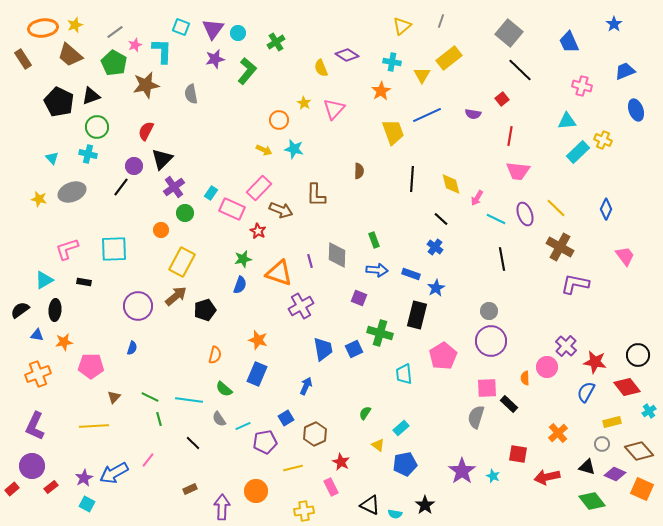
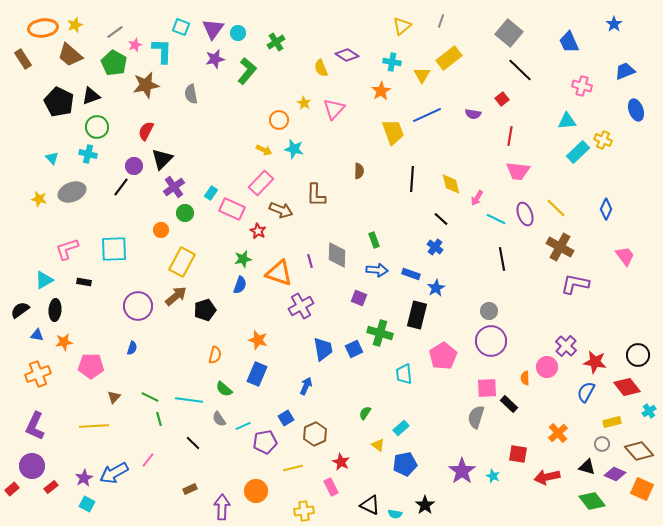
pink rectangle at (259, 188): moved 2 px right, 5 px up
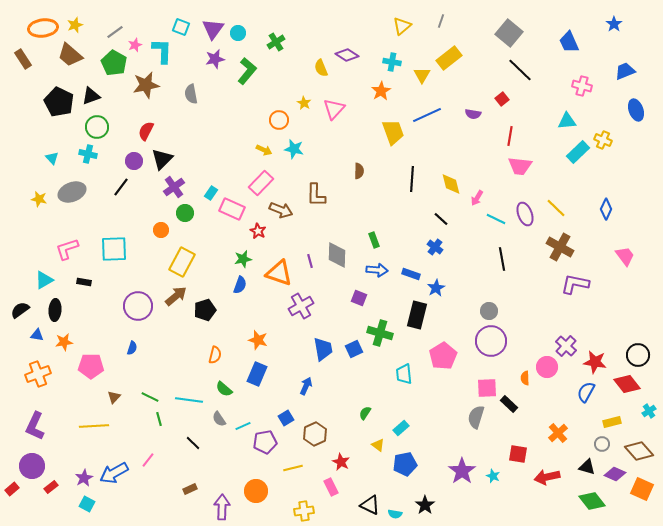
purple circle at (134, 166): moved 5 px up
pink trapezoid at (518, 171): moved 2 px right, 5 px up
red diamond at (627, 387): moved 3 px up
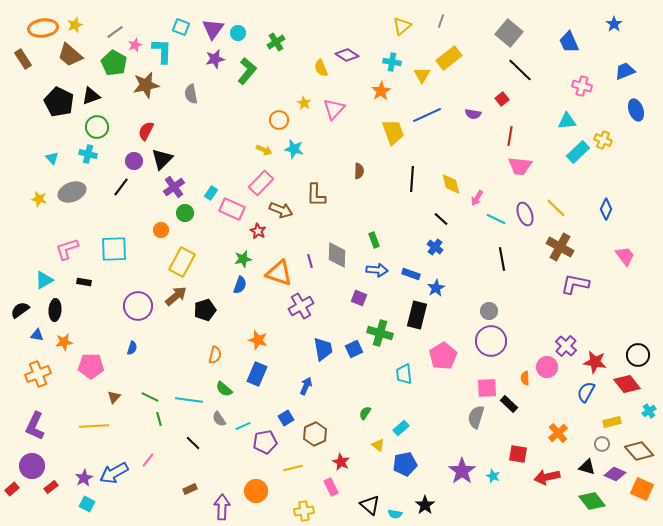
black triangle at (370, 505): rotated 15 degrees clockwise
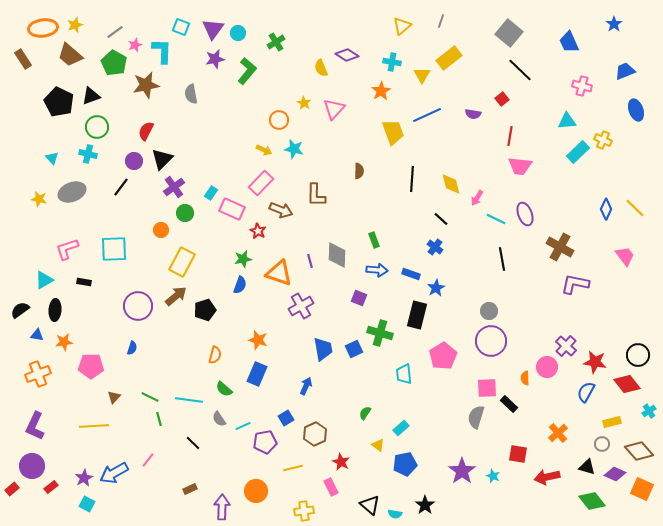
yellow line at (556, 208): moved 79 px right
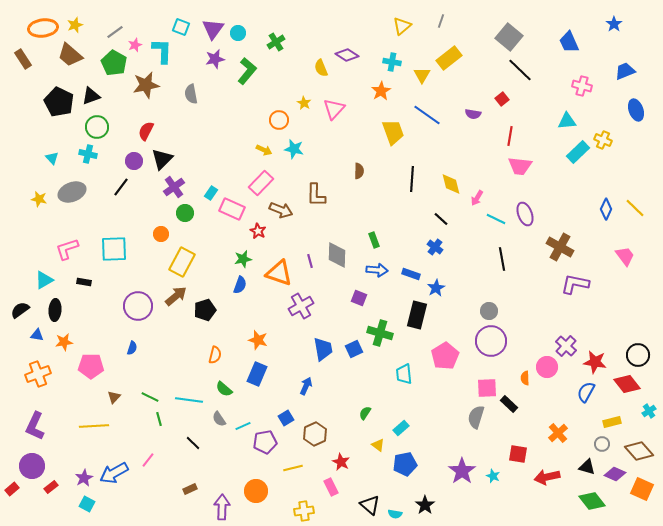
gray square at (509, 33): moved 4 px down
blue line at (427, 115): rotated 60 degrees clockwise
orange circle at (161, 230): moved 4 px down
pink pentagon at (443, 356): moved 2 px right
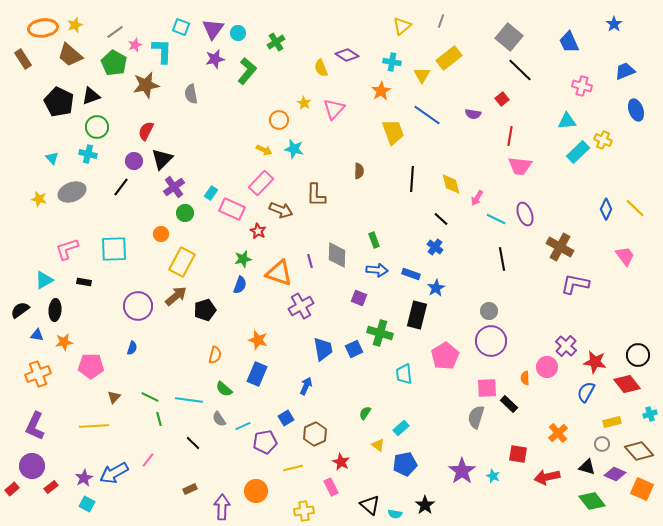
cyan cross at (649, 411): moved 1 px right, 3 px down; rotated 16 degrees clockwise
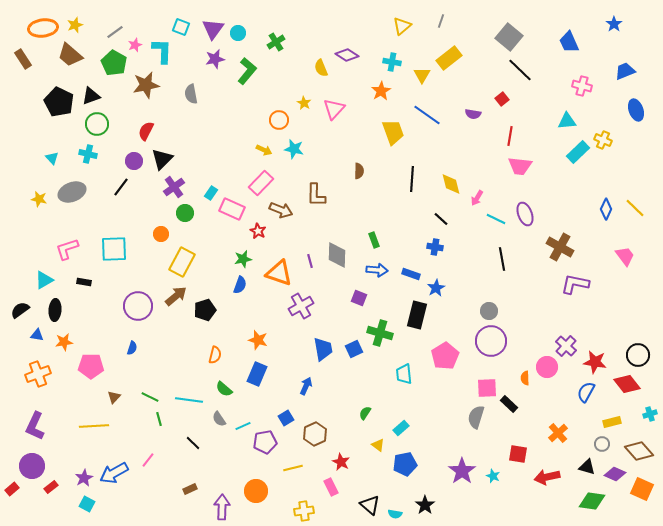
green circle at (97, 127): moved 3 px up
blue cross at (435, 247): rotated 28 degrees counterclockwise
green diamond at (592, 501): rotated 44 degrees counterclockwise
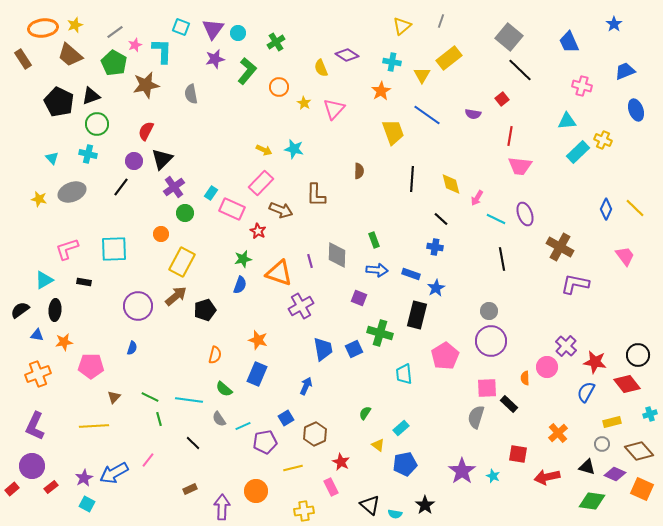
orange circle at (279, 120): moved 33 px up
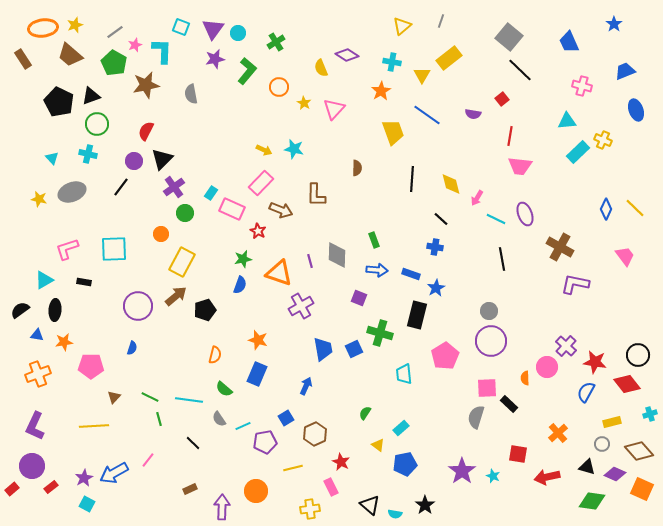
brown semicircle at (359, 171): moved 2 px left, 3 px up
yellow cross at (304, 511): moved 6 px right, 2 px up
